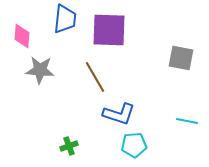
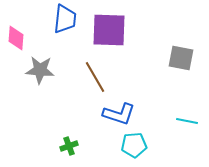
pink diamond: moved 6 px left, 2 px down
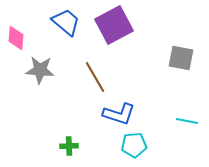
blue trapezoid: moved 1 px right, 3 px down; rotated 56 degrees counterclockwise
purple square: moved 5 px right, 5 px up; rotated 30 degrees counterclockwise
green cross: rotated 18 degrees clockwise
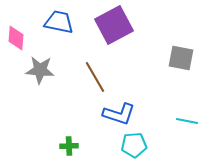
blue trapezoid: moved 7 px left; rotated 28 degrees counterclockwise
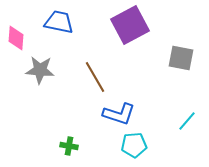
purple square: moved 16 px right
cyan line: rotated 60 degrees counterclockwise
green cross: rotated 12 degrees clockwise
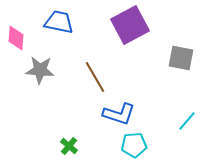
green cross: rotated 30 degrees clockwise
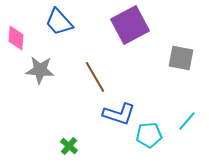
blue trapezoid: rotated 144 degrees counterclockwise
cyan pentagon: moved 15 px right, 10 px up
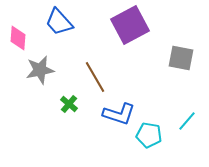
pink diamond: moved 2 px right
gray star: rotated 16 degrees counterclockwise
cyan pentagon: rotated 15 degrees clockwise
green cross: moved 42 px up
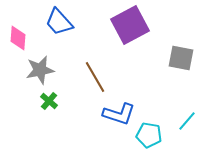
green cross: moved 20 px left, 3 px up
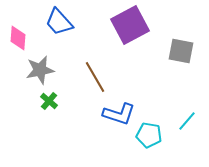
gray square: moved 7 px up
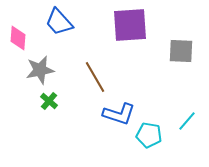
purple square: rotated 24 degrees clockwise
gray square: rotated 8 degrees counterclockwise
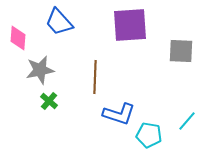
brown line: rotated 32 degrees clockwise
